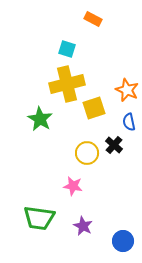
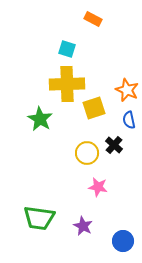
yellow cross: rotated 12 degrees clockwise
blue semicircle: moved 2 px up
pink star: moved 25 px right, 1 px down
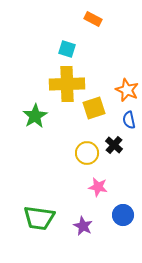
green star: moved 5 px left, 3 px up; rotated 10 degrees clockwise
blue circle: moved 26 px up
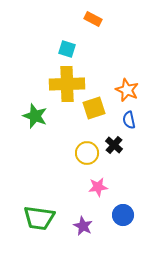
green star: rotated 20 degrees counterclockwise
pink star: rotated 18 degrees counterclockwise
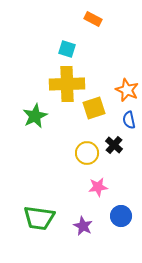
green star: rotated 25 degrees clockwise
blue circle: moved 2 px left, 1 px down
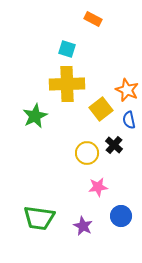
yellow square: moved 7 px right, 1 px down; rotated 20 degrees counterclockwise
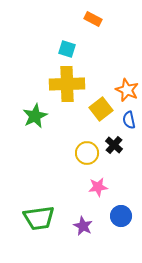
green trapezoid: rotated 16 degrees counterclockwise
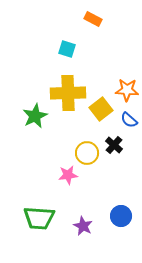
yellow cross: moved 1 px right, 9 px down
orange star: rotated 20 degrees counterclockwise
blue semicircle: rotated 36 degrees counterclockwise
pink star: moved 30 px left, 12 px up
green trapezoid: rotated 12 degrees clockwise
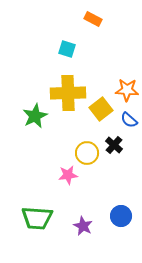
green trapezoid: moved 2 px left
